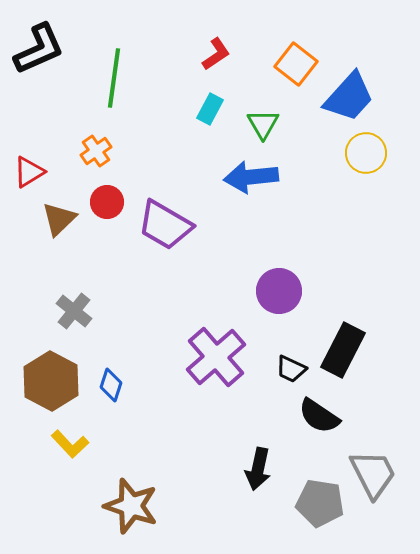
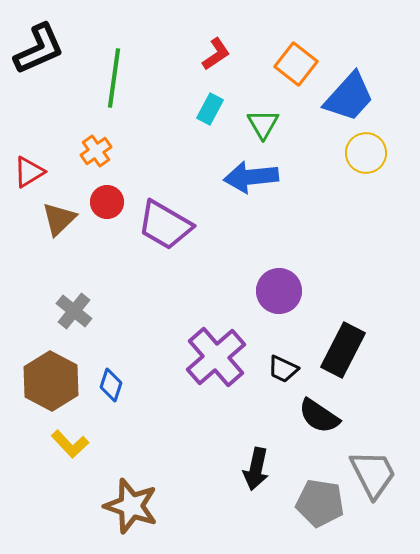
black trapezoid: moved 8 px left
black arrow: moved 2 px left
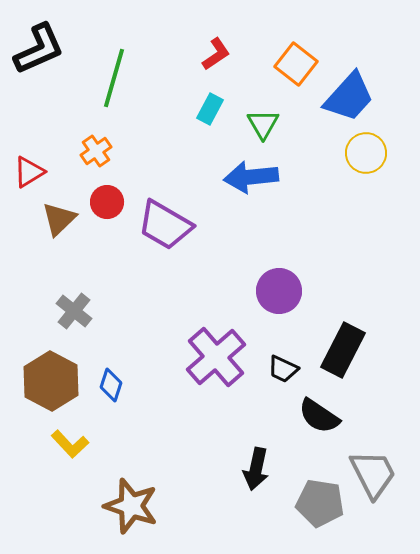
green line: rotated 8 degrees clockwise
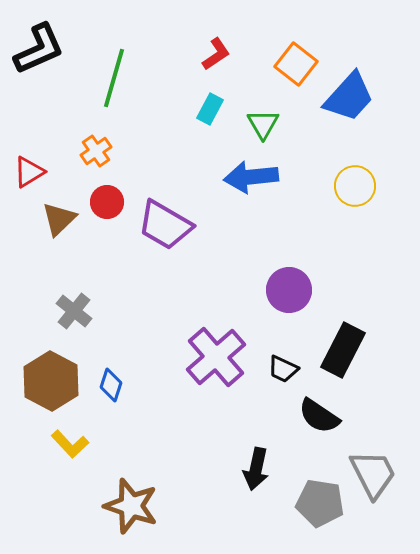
yellow circle: moved 11 px left, 33 px down
purple circle: moved 10 px right, 1 px up
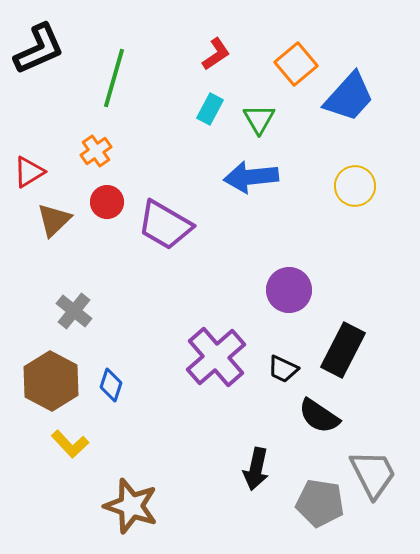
orange square: rotated 12 degrees clockwise
green triangle: moved 4 px left, 5 px up
brown triangle: moved 5 px left, 1 px down
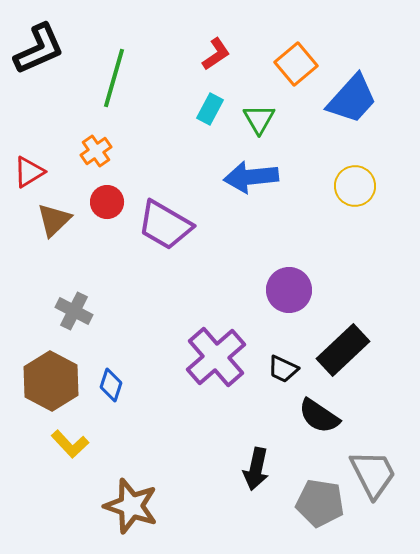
blue trapezoid: moved 3 px right, 2 px down
gray cross: rotated 12 degrees counterclockwise
black rectangle: rotated 20 degrees clockwise
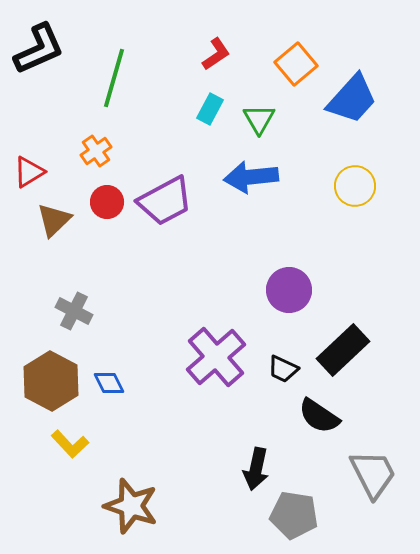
purple trapezoid: moved 24 px up; rotated 58 degrees counterclockwise
blue diamond: moved 2 px left, 2 px up; rotated 44 degrees counterclockwise
gray pentagon: moved 26 px left, 12 px down
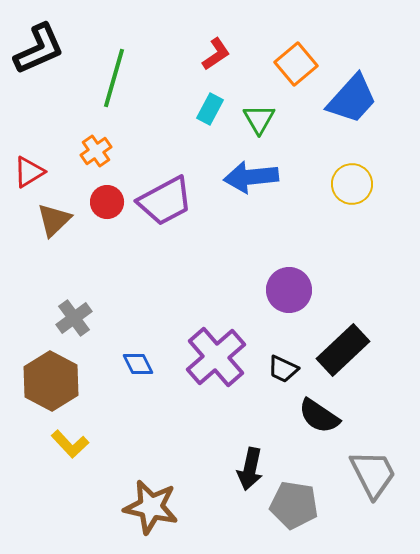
yellow circle: moved 3 px left, 2 px up
gray cross: moved 7 px down; rotated 27 degrees clockwise
blue diamond: moved 29 px right, 19 px up
black arrow: moved 6 px left
brown star: moved 20 px right, 1 px down; rotated 6 degrees counterclockwise
gray pentagon: moved 10 px up
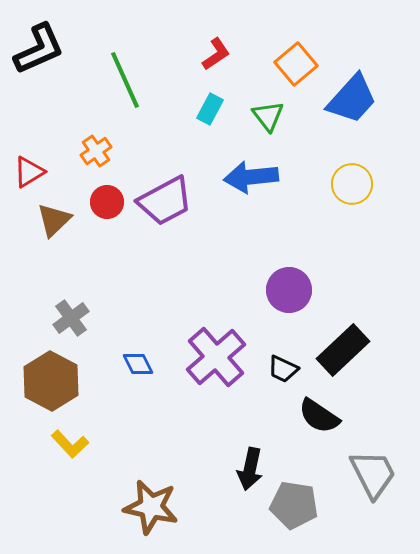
green line: moved 11 px right, 2 px down; rotated 40 degrees counterclockwise
green triangle: moved 9 px right, 3 px up; rotated 8 degrees counterclockwise
gray cross: moved 3 px left
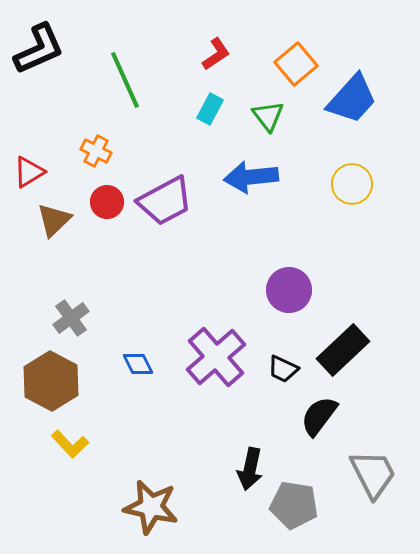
orange cross: rotated 28 degrees counterclockwise
black semicircle: rotated 93 degrees clockwise
